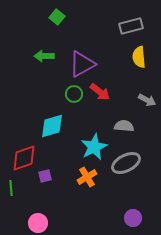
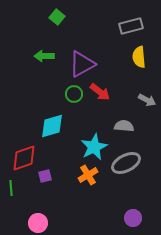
orange cross: moved 1 px right, 2 px up
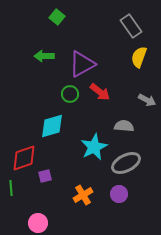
gray rectangle: rotated 70 degrees clockwise
yellow semicircle: rotated 25 degrees clockwise
green circle: moved 4 px left
orange cross: moved 5 px left, 20 px down
purple circle: moved 14 px left, 24 px up
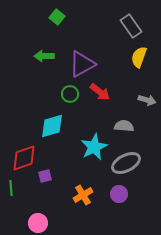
gray arrow: rotated 12 degrees counterclockwise
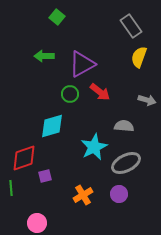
pink circle: moved 1 px left
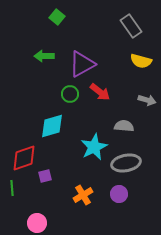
yellow semicircle: moved 2 px right, 4 px down; rotated 95 degrees counterclockwise
gray ellipse: rotated 16 degrees clockwise
green line: moved 1 px right
